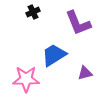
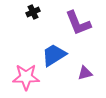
pink star: moved 2 px up
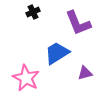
blue trapezoid: moved 3 px right, 2 px up
pink star: moved 1 px down; rotated 28 degrees clockwise
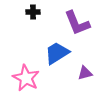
black cross: rotated 24 degrees clockwise
purple L-shape: moved 1 px left
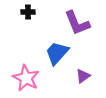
black cross: moved 5 px left
blue trapezoid: rotated 16 degrees counterclockwise
purple triangle: moved 2 px left, 3 px down; rotated 21 degrees counterclockwise
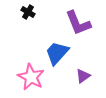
black cross: rotated 32 degrees clockwise
purple L-shape: moved 1 px right
pink star: moved 5 px right, 1 px up
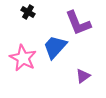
blue trapezoid: moved 2 px left, 6 px up
pink star: moved 8 px left, 19 px up
